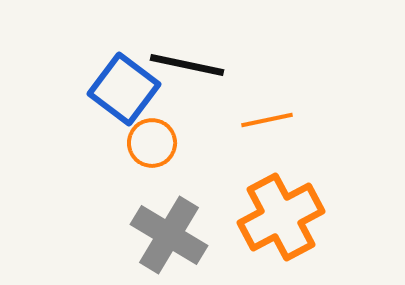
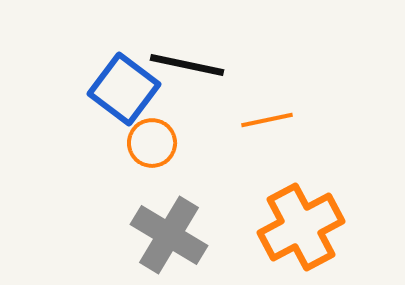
orange cross: moved 20 px right, 10 px down
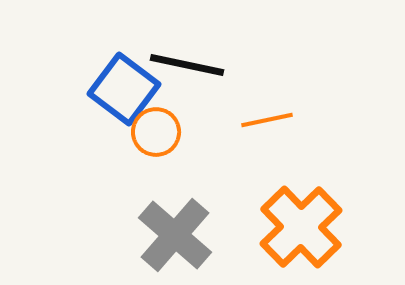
orange circle: moved 4 px right, 11 px up
orange cross: rotated 16 degrees counterclockwise
gray cross: moved 6 px right; rotated 10 degrees clockwise
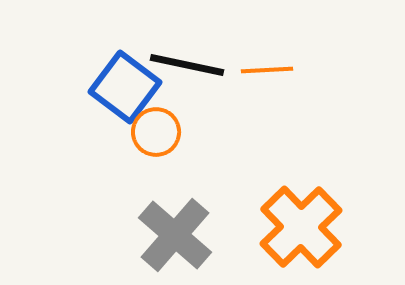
blue square: moved 1 px right, 2 px up
orange line: moved 50 px up; rotated 9 degrees clockwise
